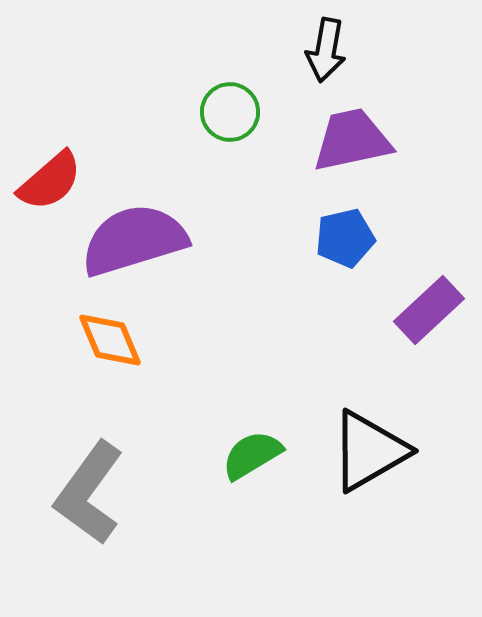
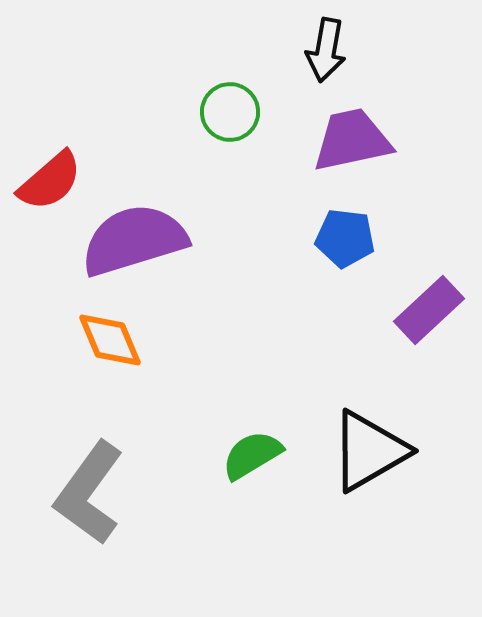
blue pentagon: rotated 20 degrees clockwise
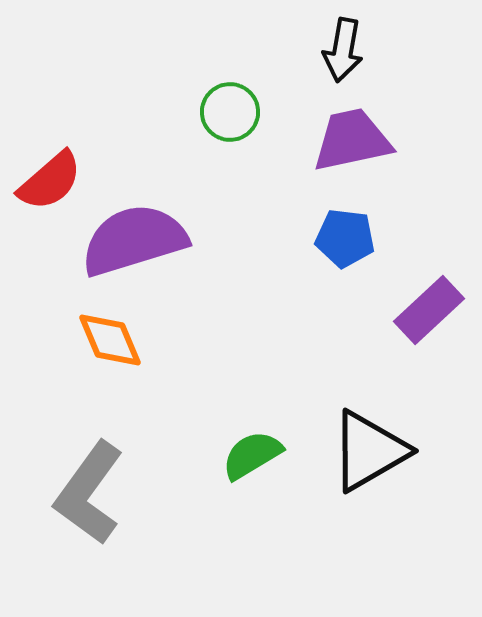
black arrow: moved 17 px right
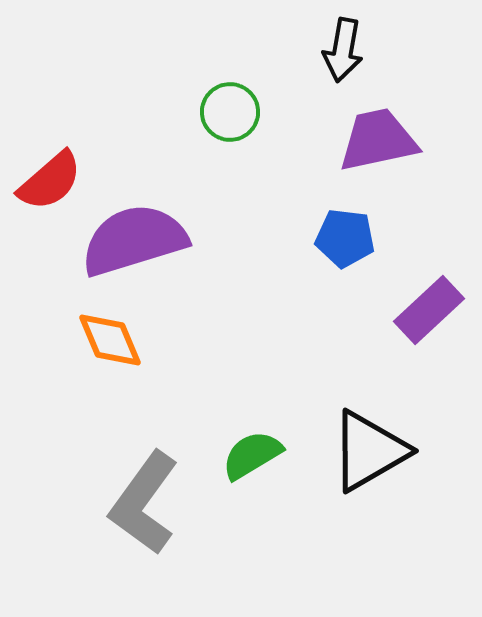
purple trapezoid: moved 26 px right
gray L-shape: moved 55 px right, 10 px down
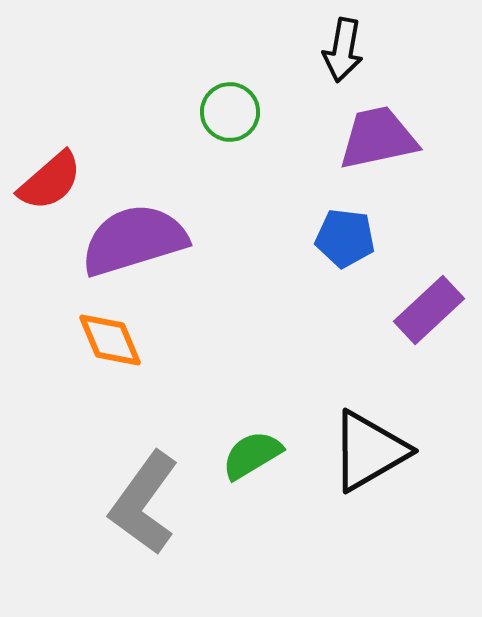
purple trapezoid: moved 2 px up
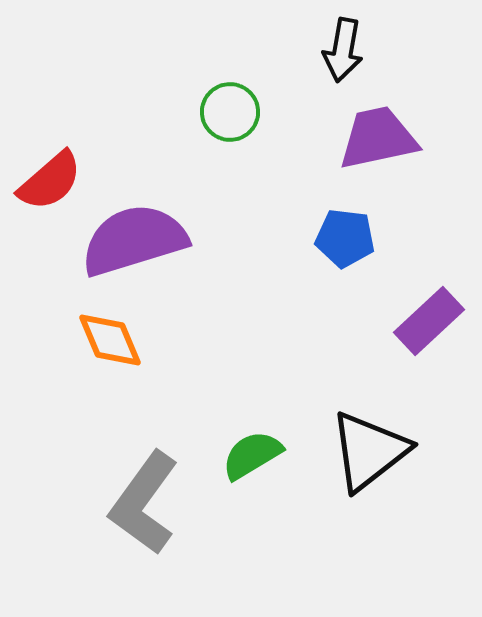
purple rectangle: moved 11 px down
black triangle: rotated 8 degrees counterclockwise
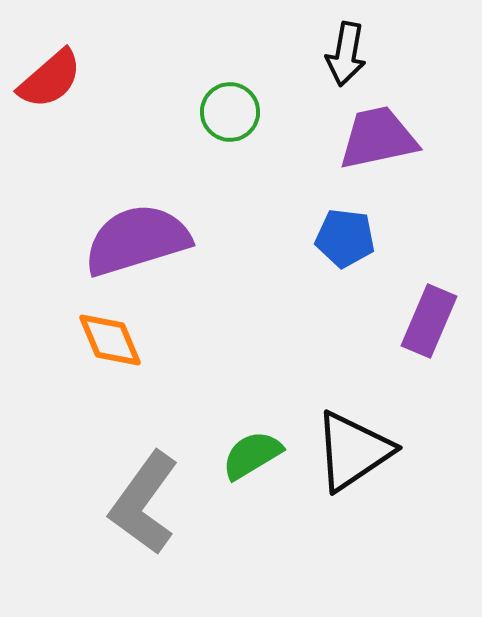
black arrow: moved 3 px right, 4 px down
red semicircle: moved 102 px up
purple semicircle: moved 3 px right
purple rectangle: rotated 24 degrees counterclockwise
black triangle: moved 16 px left; rotated 4 degrees clockwise
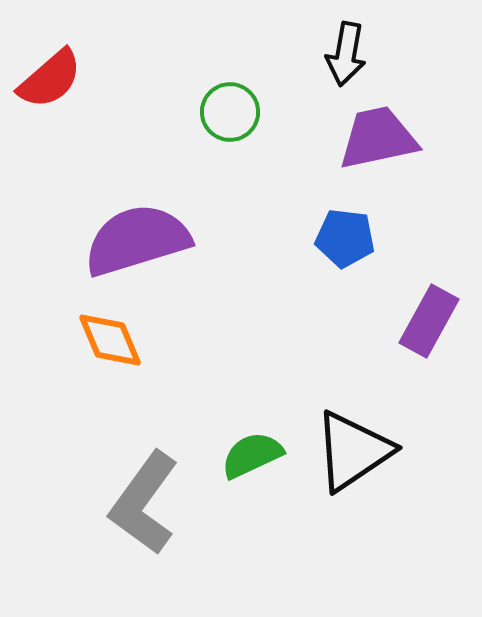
purple rectangle: rotated 6 degrees clockwise
green semicircle: rotated 6 degrees clockwise
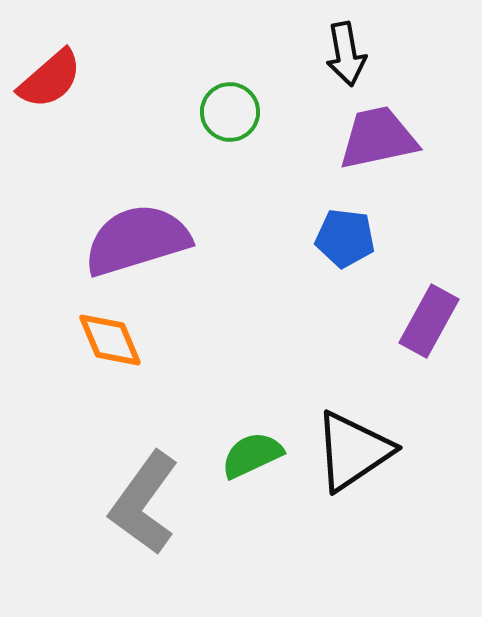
black arrow: rotated 20 degrees counterclockwise
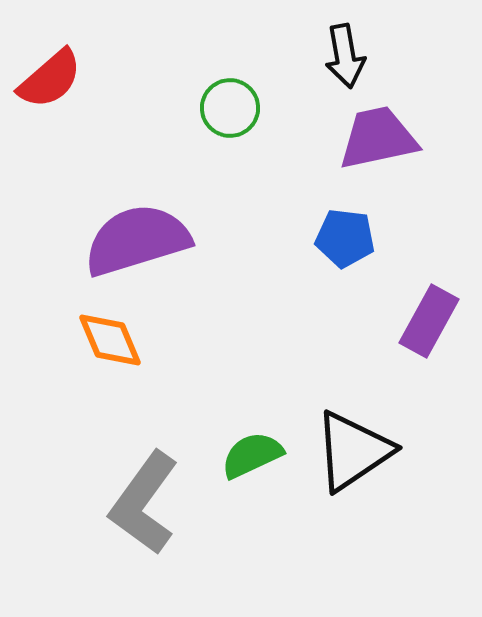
black arrow: moved 1 px left, 2 px down
green circle: moved 4 px up
